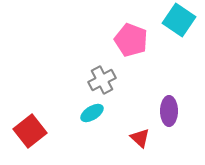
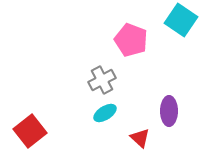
cyan square: moved 2 px right
cyan ellipse: moved 13 px right
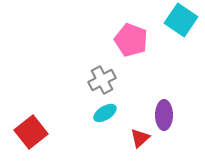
purple ellipse: moved 5 px left, 4 px down
red square: moved 1 px right, 1 px down
red triangle: rotated 35 degrees clockwise
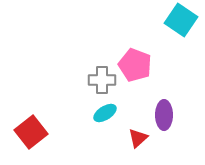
pink pentagon: moved 4 px right, 25 px down
gray cross: rotated 28 degrees clockwise
red triangle: moved 2 px left
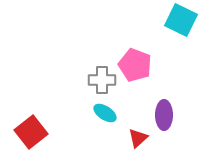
cyan square: rotated 8 degrees counterclockwise
cyan ellipse: rotated 65 degrees clockwise
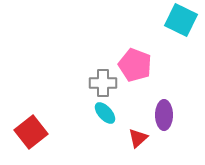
gray cross: moved 1 px right, 3 px down
cyan ellipse: rotated 15 degrees clockwise
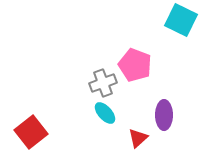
gray cross: rotated 20 degrees counterclockwise
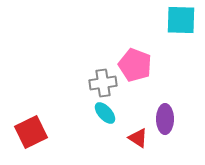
cyan square: rotated 24 degrees counterclockwise
gray cross: rotated 12 degrees clockwise
purple ellipse: moved 1 px right, 4 px down
red square: rotated 12 degrees clockwise
red triangle: rotated 45 degrees counterclockwise
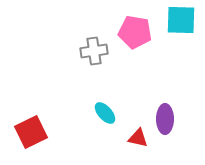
pink pentagon: moved 33 px up; rotated 12 degrees counterclockwise
gray cross: moved 9 px left, 32 px up
red triangle: rotated 20 degrees counterclockwise
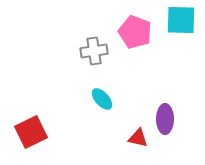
pink pentagon: rotated 12 degrees clockwise
cyan ellipse: moved 3 px left, 14 px up
